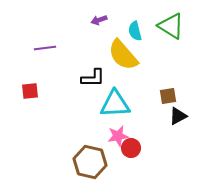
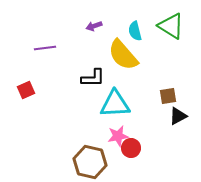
purple arrow: moved 5 px left, 6 px down
red square: moved 4 px left, 1 px up; rotated 18 degrees counterclockwise
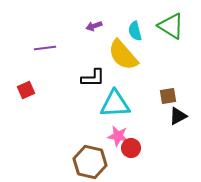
pink star: rotated 20 degrees clockwise
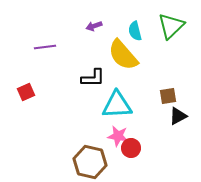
green triangle: rotated 44 degrees clockwise
purple line: moved 1 px up
red square: moved 2 px down
cyan triangle: moved 2 px right, 1 px down
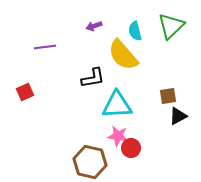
black L-shape: rotated 10 degrees counterclockwise
red square: moved 1 px left
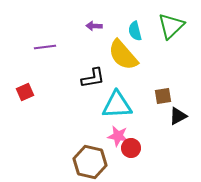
purple arrow: rotated 21 degrees clockwise
brown square: moved 5 px left
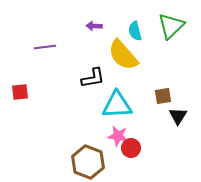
red square: moved 5 px left; rotated 18 degrees clockwise
black triangle: rotated 30 degrees counterclockwise
brown hexagon: moved 2 px left; rotated 8 degrees clockwise
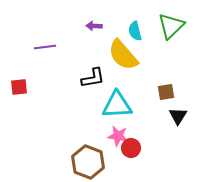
red square: moved 1 px left, 5 px up
brown square: moved 3 px right, 4 px up
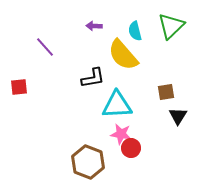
purple line: rotated 55 degrees clockwise
pink star: moved 3 px right, 2 px up
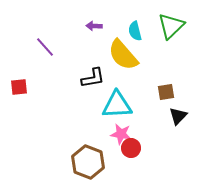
black triangle: rotated 12 degrees clockwise
